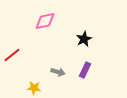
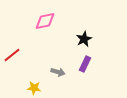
purple rectangle: moved 6 px up
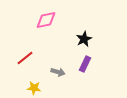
pink diamond: moved 1 px right, 1 px up
red line: moved 13 px right, 3 px down
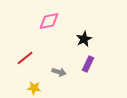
pink diamond: moved 3 px right, 1 px down
purple rectangle: moved 3 px right
gray arrow: moved 1 px right
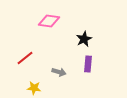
pink diamond: rotated 20 degrees clockwise
purple rectangle: rotated 21 degrees counterclockwise
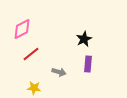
pink diamond: moved 27 px left, 8 px down; rotated 35 degrees counterclockwise
red line: moved 6 px right, 4 px up
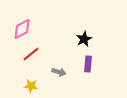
yellow star: moved 3 px left, 2 px up
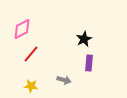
red line: rotated 12 degrees counterclockwise
purple rectangle: moved 1 px right, 1 px up
gray arrow: moved 5 px right, 8 px down
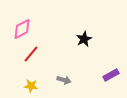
purple rectangle: moved 22 px right, 12 px down; rotated 56 degrees clockwise
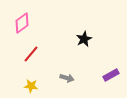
pink diamond: moved 6 px up; rotated 10 degrees counterclockwise
gray arrow: moved 3 px right, 2 px up
